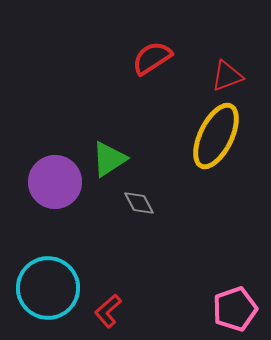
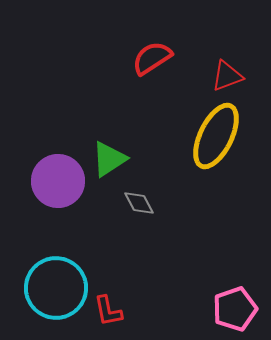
purple circle: moved 3 px right, 1 px up
cyan circle: moved 8 px right
red L-shape: rotated 60 degrees counterclockwise
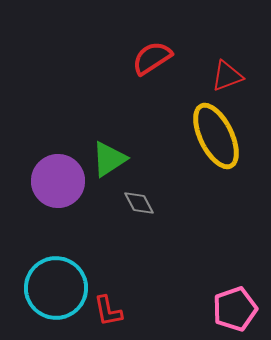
yellow ellipse: rotated 52 degrees counterclockwise
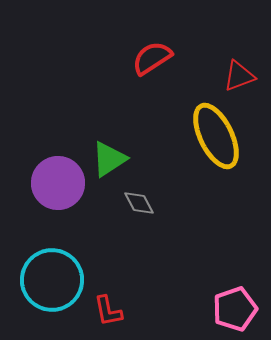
red triangle: moved 12 px right
purple circle: moved 2 px down
cyan circle: moved 4 px left, 8 px up
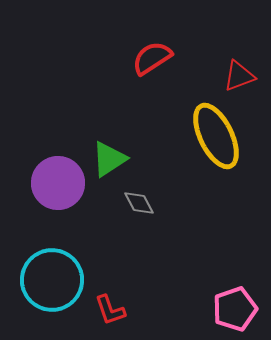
red L-shape: moved 2 px right, 1 px up; rotated 8 degrees counterclockwise
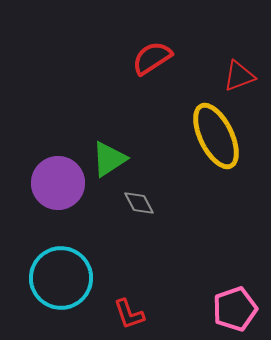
cyan circle: moved 9 px right, 2 px up
red L-shape: moved 19 px right, 4 px down
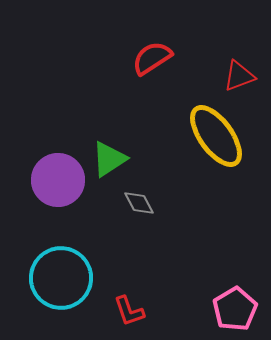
yellow ellipse: rotated 10 degrees counterclockwise
purple circle: moved 3 px up
pink pentagon: rotated 12 degrees counterclockwise
red L-shape: moved 3 px up
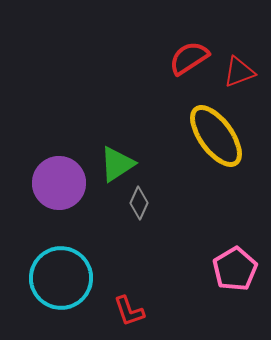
red semicircle: moved 37 px right
red triangle: moved 4 px up
green triangle: moved 8 px right, 5 px down
purple circle: moved 1 px right, 3 px down
gray diamond: rotated 52 degrees clockwise
pink pentagon: moved 40 px up
